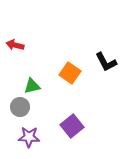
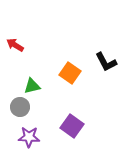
red arrow: rotated 18 degrees clockwise
purple square: rotated 15 degrees counterclockwise
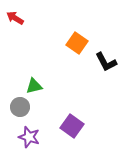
red arrow: moved 27 px up
orange square: moved 7 px right, 30 px up
green triangle: moved 2 px right
purple star: rotated 15 degrees clockwise
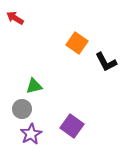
gray circle: moved 2 px right, 2 px down
purple star: moved 2 px right, 3 px up; rotated 25 degrees clockwise
